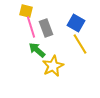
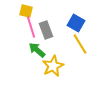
gray rectangle: moved 2 px down
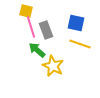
blue square: rotated 18 degrees counterclockwise
yellow line: rotated 40 degrees counterclockwise
yellow star: rotated 20 degrees counterclockwise
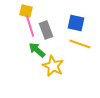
pink line: moved 1 px left, 1 px up
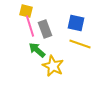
gray rectangle: moved 1 px left, 1 px up
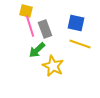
green arrow: rotated 84 degrees counterclockwise
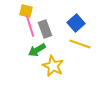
blue square: rotated 36 degrees clockwise
green arrow: rotated 12 degrees clockwise
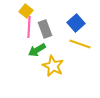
yellow square: rotated 24 degrees clockwise
pink line: moved 1 px left, 1 px down; rotated 20 degrees clockwise
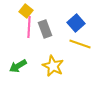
green arrow: moved 19 px left, 16 px down
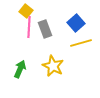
yellow line: moved 1 px right, 1 px up; rotated 35 degrees counterclockwise
green arrow: moved 2 px right, 3 px down; rotated 144 degrees clockwise
